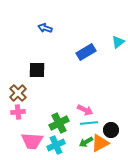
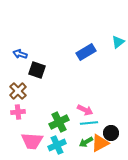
blue arrow: moved 25 px left, 26 px down
black square: rotated 18 degrees clockwise
brown cross: moved 2 px up
green cross: moved 1 px up
black circle: moved 3 px down
cyan cross: moved 1 px right
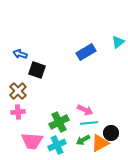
green arrow: moved 3 px left, 2 px up
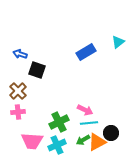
orange triangle: moved 3 px left, 1 px up
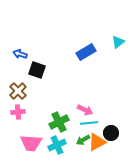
pink trapezoid: moved 1 px left, 2 px down
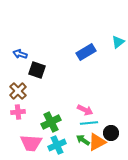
green cross: moved 8 px left
green arrow: rotated 64 degrees clockwise
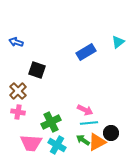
blue arrow: moved 4 px left, 12 px up
pink cross: rotated 16 degrees clockwise
cyan cross: rotated 36 degrees counterclockwise
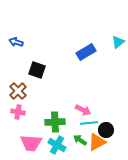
pink arrow: moved 2 px left
green cross: moved 4 px right; rotated 24 degrees clockwise
black circle: moved 5 px left, 3 px up
green arrow: moved 3 px left
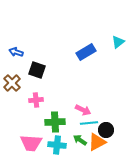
blue arrow: moved 10 px down
brown cross: moved 6 px left, 8 px up
pink cross: moved 18 px right, 12 px up; rotated 16 degrees counterclockwise
cyan cross: rotated 24 degrees counterclockwise
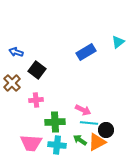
black square: rotated 18 degrees clockwise
cyan line: rotated 12 degrees clockwise
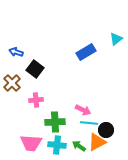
cyan triangle: moved 2 px left, 3 px up
black square: moved 2 px left, 1 px up
green arrow: moved 1 px left, 6 px down
